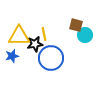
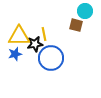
cyan circle: moved 24 px up
blue star: moved 3 px right, 2 px up
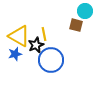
yellow triangle: rotated 30 degrees clockwise
black star: moved 1 px right, 1 px down; rotated 14 degrees counterclockwise
blue circle: moved 2 px down
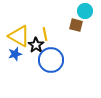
yellow line: moved 1 px right
black star: rotated 14 degrees counterclockwise
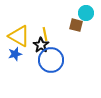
cyan circle: moved 1 px right, 2 px down
black star: moved 5 px right
